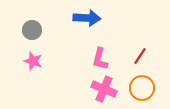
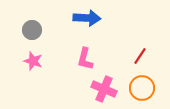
pink L-shape: moved 15 px left
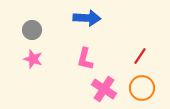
pink star: moved 2 px up
pink cross: rotated 10 degrees clockwise
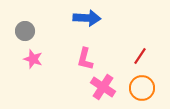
gray circle: moved 7 px left, 1 px down
pink cross: moved 1 px left, 2 px up
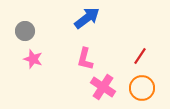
blue arrow: rotated 40 degrees counterclockwise
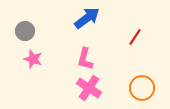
red line: moved 5 px left, 19 px up
pink cross: moved 14 px left, 1 px down
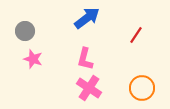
red line: moved 1 px right, 2 px up
